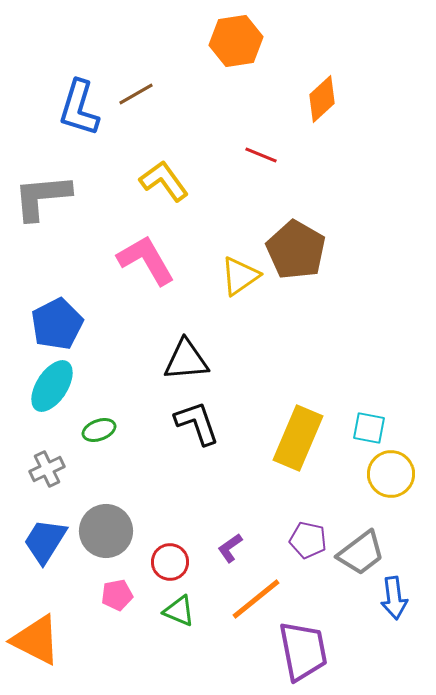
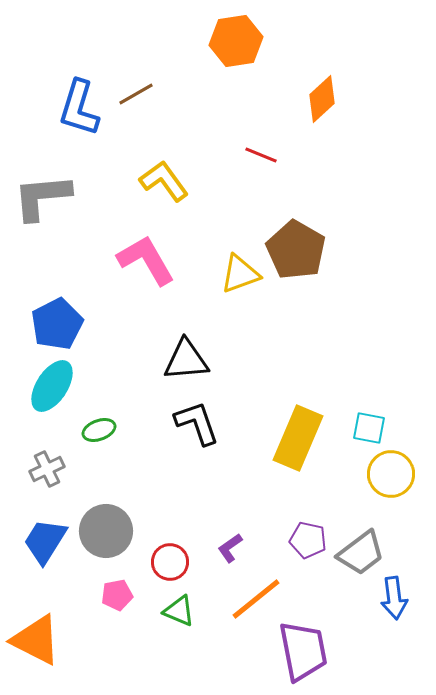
yellow triangle: moved 2 px up; rotated 15 degrees clockwise
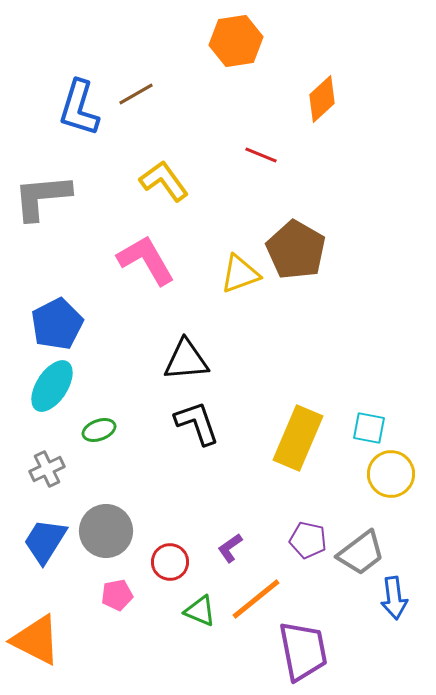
green triangle: moved 21 px right
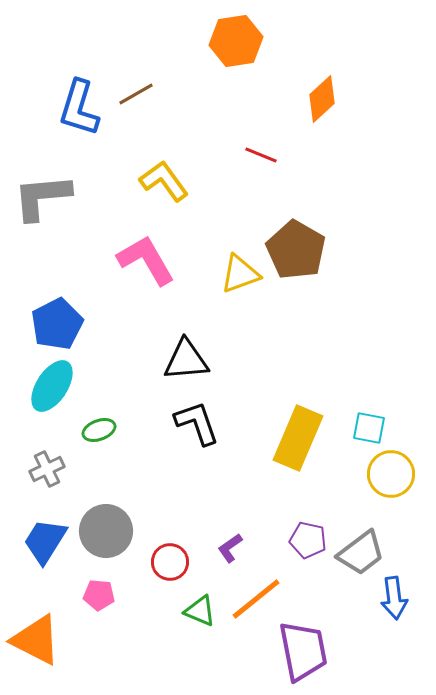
pink pentagon: moved 18 px left; rotated 16 degrees clockwise
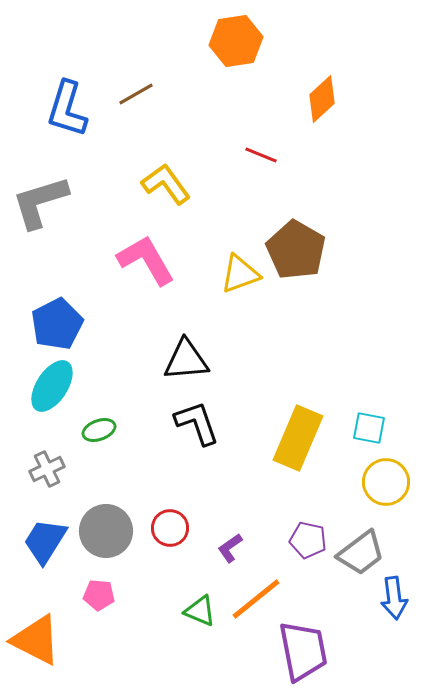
blue L-shape: moved 12 px left, 1 px down
yellow L-shape: moved 2 px right, 3 px down
gray L-shape: moved 2 px left, 5 px down; rotated 12 degrees counterclockwise
yellow circle: moved 5 px left, 8 px down
red circle: moved 34 px up
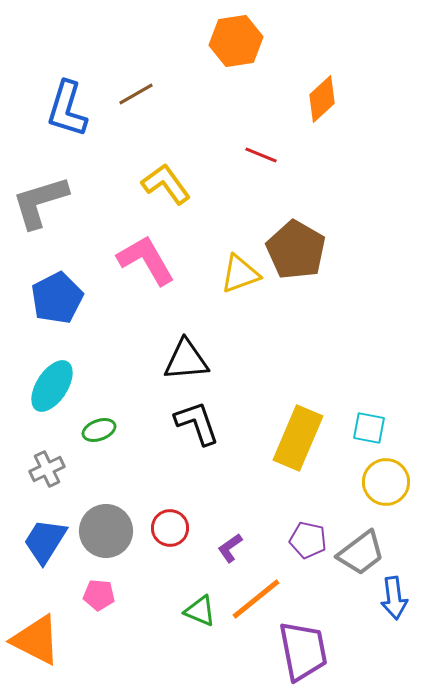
blue pentagon: moved 26 px up
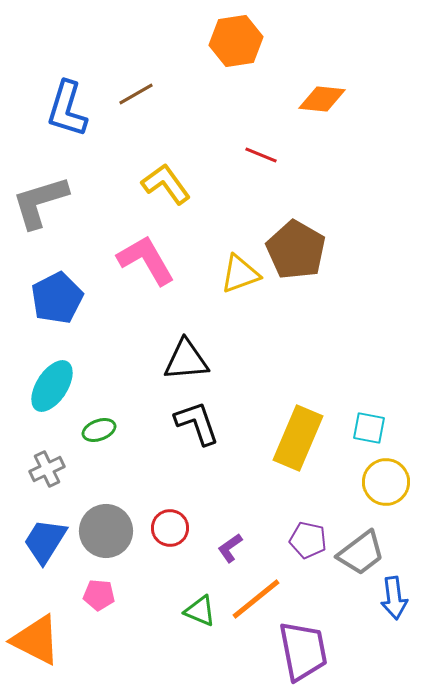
orange diamond: rotated 48 degrees clockwise
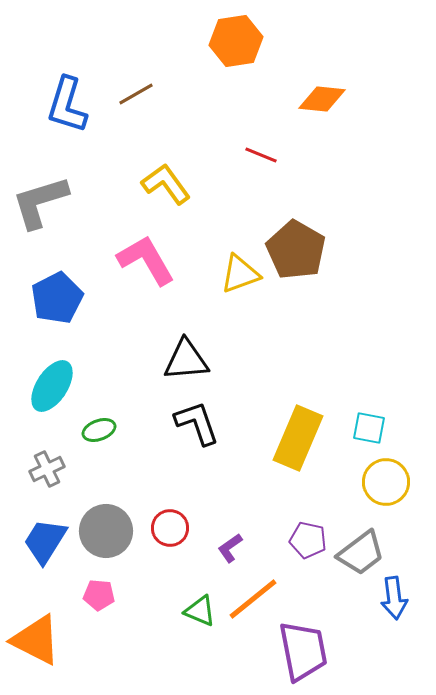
blue L-shape: moved 4 px up
orange line: moved 3 px left
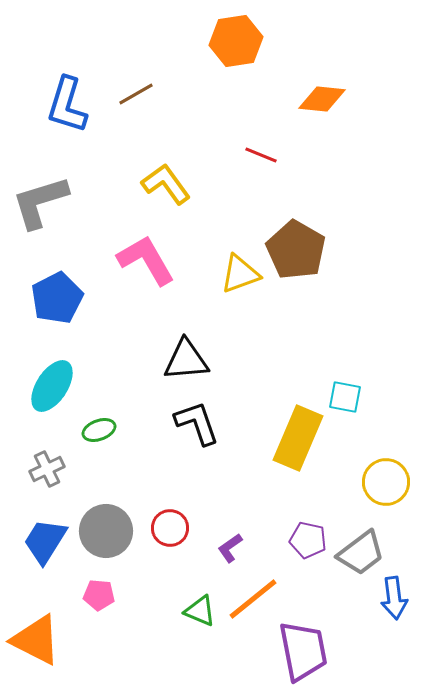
cyan square: moved 24 px left, 31 px up
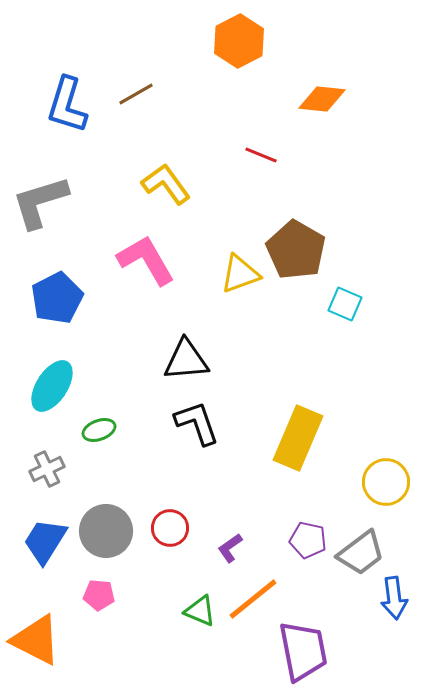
orange hexagon: moved 3 px right; rotated 18 degrees counterclockwise
cyan square: moved 93 px up; rotated 12 degrees clockwise
